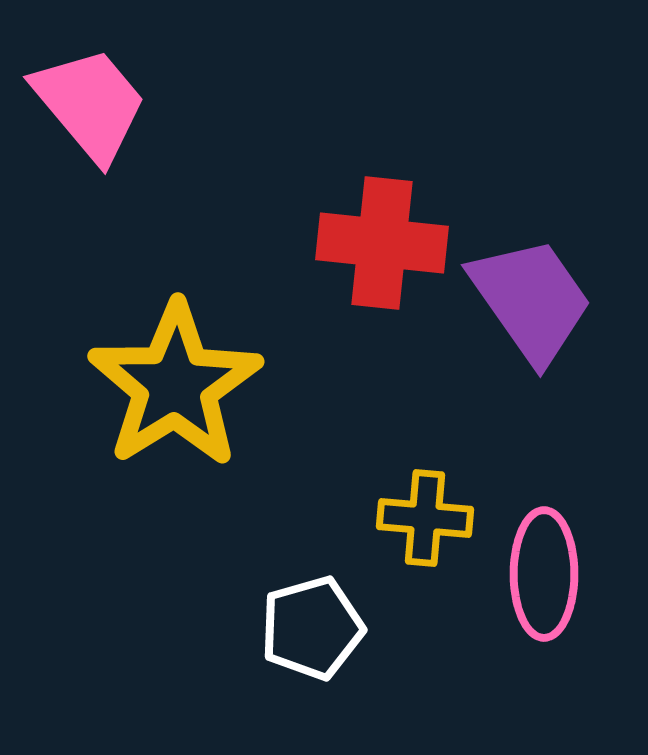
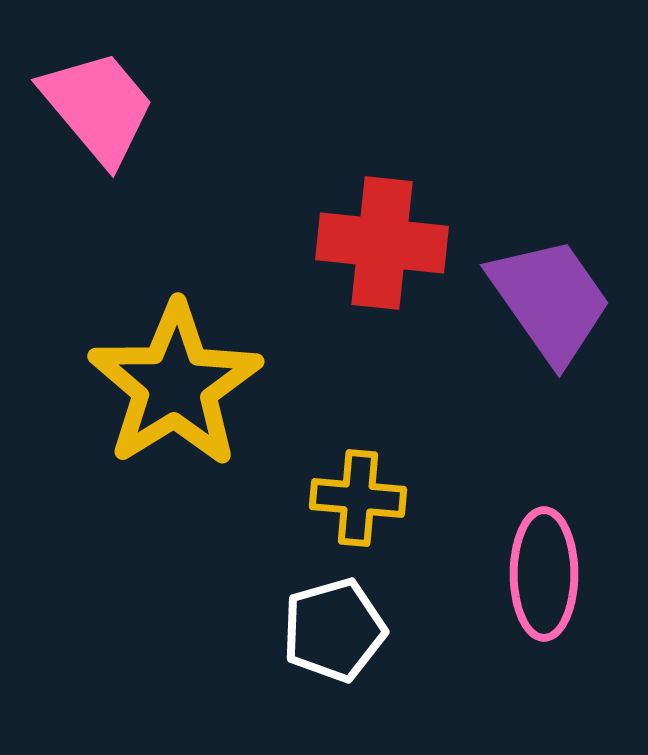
pink trapezoid: moved 8 px right, 3 px down
purple trapezoid: moved 19 px right
yellow cross: moved 67 px left, 20 px up
white pentagon: moved 22 px right, 2 px down
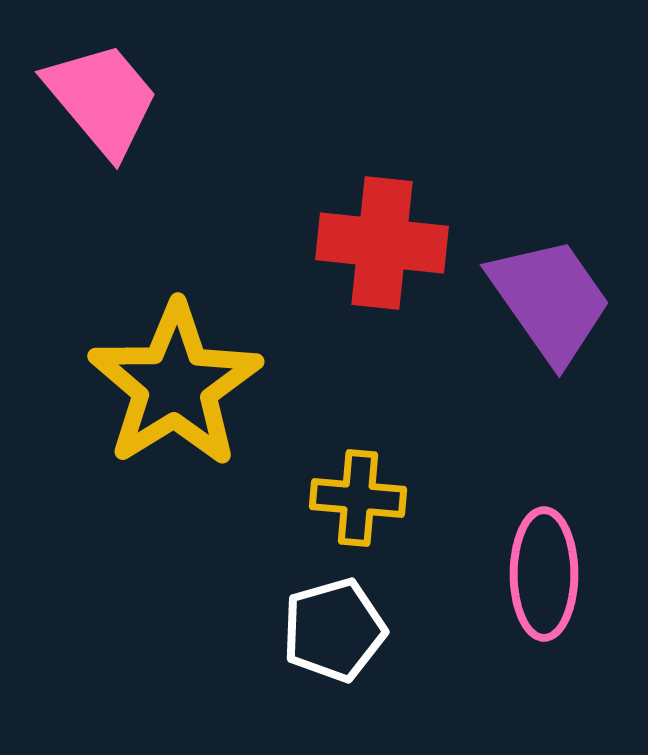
pink trapezoid: moved 4 px right, 8 px up
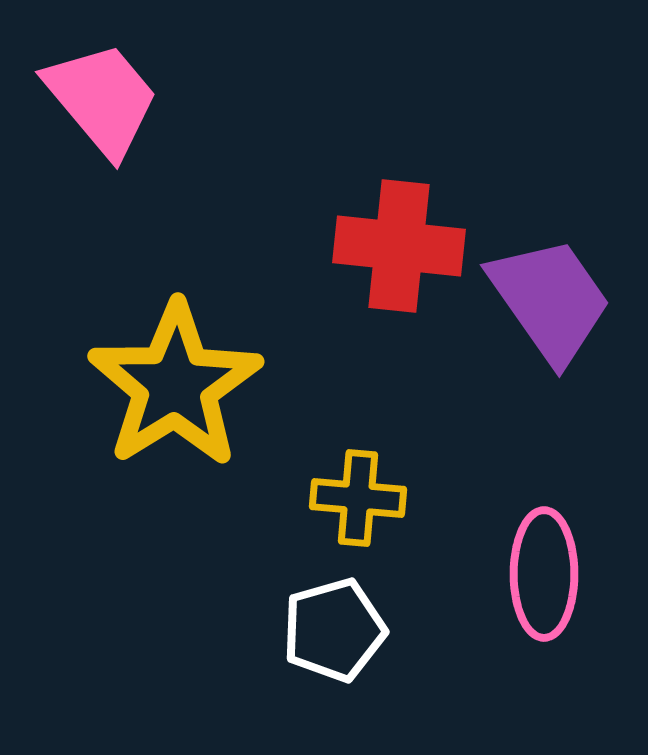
red cross: moved 17 px right, 3 px down
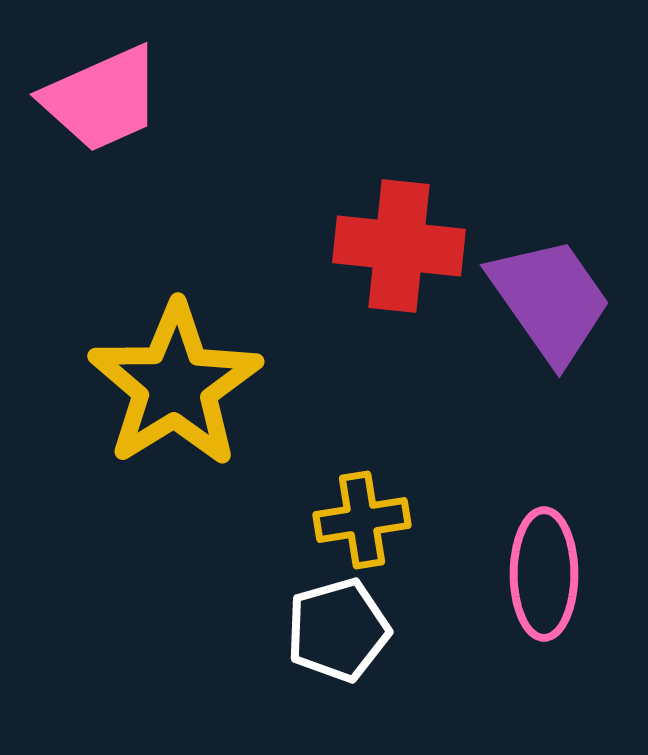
pink trapezoid: rotated 106 degrees clockwise
yellow cross: moved 4 px right, 22 px down; rotated 14 degrees counterclockwise
white pentagon: moved 4 px right
